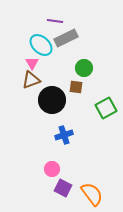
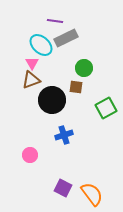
pink circle: moved 22 px left, 14 px up
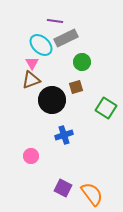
green circle: moved 2 px left, 6 px up
brown square: rotated 24 degrees counterclockwise
green square: rotated 30 degrees counterclockwise
pink circle: moved 1 px right, 1 px down
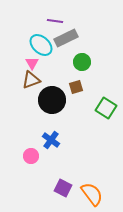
blue cross: moved 13 px left, 5 px down; rotated 36 degrees counterclockwise
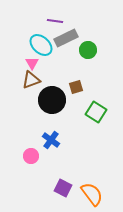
green circle: moved 6 px right, 12 px up
green square: moved 10 px left, 4 px down
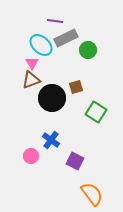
black circle: moved 2 px up
purple square: moved 12 px right, 27 px up
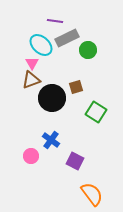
gray rectangle: moved 1 px right
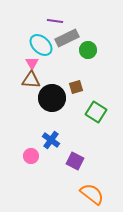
brown triangle: rotated 24 degrees clockwise
orange semicircle: rotated 15 degrees counterclockwise
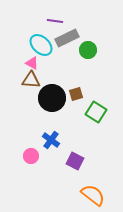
pink triangle: rotated 32 degrees counterclockwise
brown square: moved 7 px down
orange semicircle: moved 1 px right, 1 px down
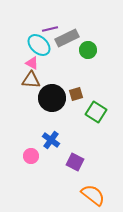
purple line: moved 5 px left, 8 px down; rotated 21 degrees counterclockwise
cyan ellipse: moved 2 px left
purple square: moved 1 px down
